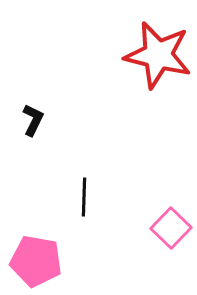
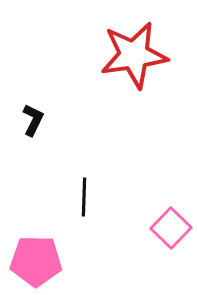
red star: moved 24 px left; rotated 22 degrees counterclockwise
pink pentagon: rotated 9 degrees counterclockwise
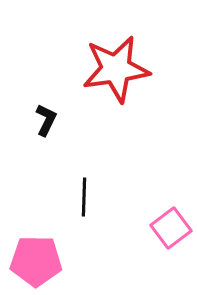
red star: moved 18 px left, 14 px down
black L-shape: moved 13 px right
pink square: rotated 9 degrees clockwise
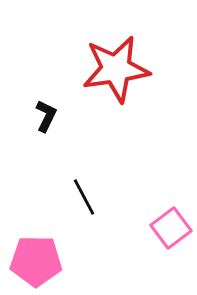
black L-shape: moved 4 px up
black line: rotated 30 degrees counterclockwise
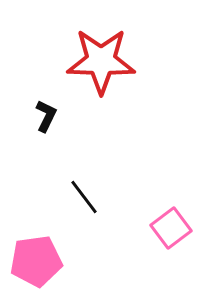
red star: moved 15 px left, 8 px up; rotated 10 degrees clockwise
black line: rotated 9 degrees counterclockwise
pink pentagon: rotated 9 degrees counterclockwise
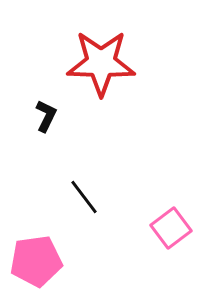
red star: moved 2 px down
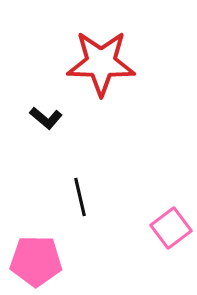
black L-shape: moved 2 px down; rotated 104 degrees clockwise
black line: moved 4 px left; rotated 24 degrees clockwise
pink pentagon: rotated 9 degrees clockwise
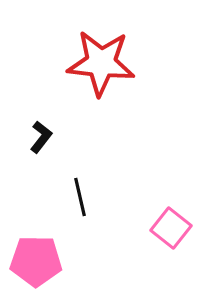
red star: rotated 4 degrees clockwise
black L-shape: moved 5 px left, 19 px down; rotated 92 degrees counterclockwise
pink square: rotated 15 degrees counterclockwise
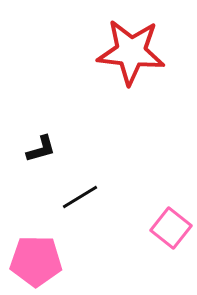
red star: moved 30 px right, 11 px up
black L-shape: moved 12 px down; rotated 36 degrees clockwise
black line: rotated 72 degrees clockwise
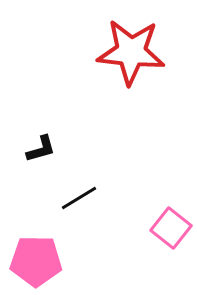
black line: moved 1 px left, 1 px down
